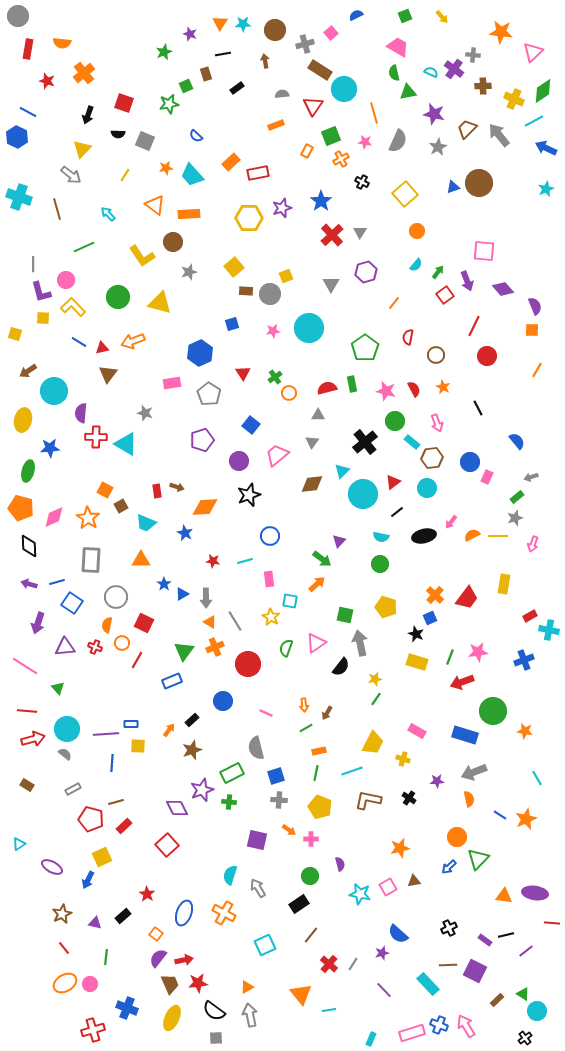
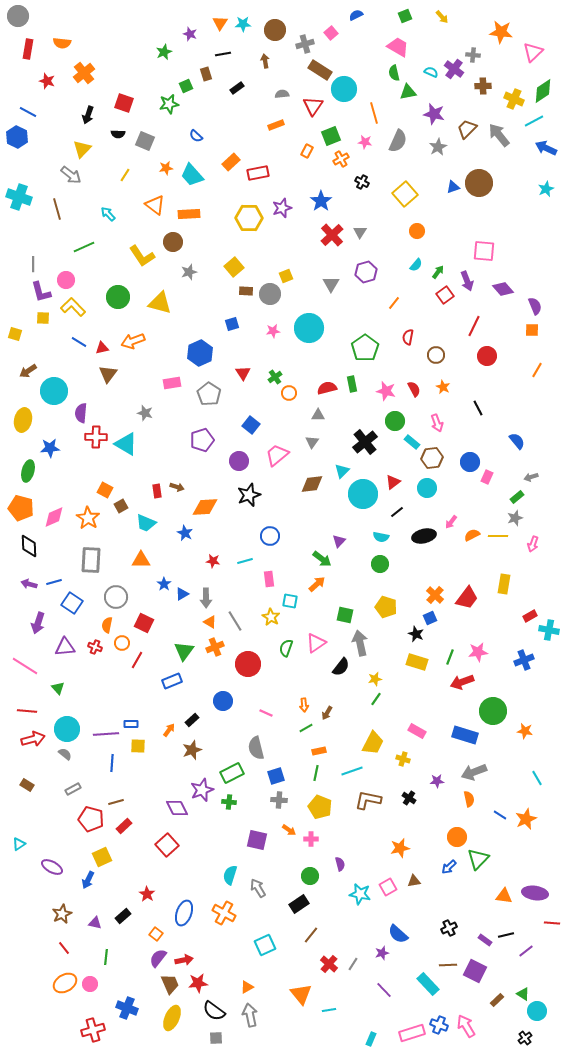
blue line at (57, 582): moved 3 px left
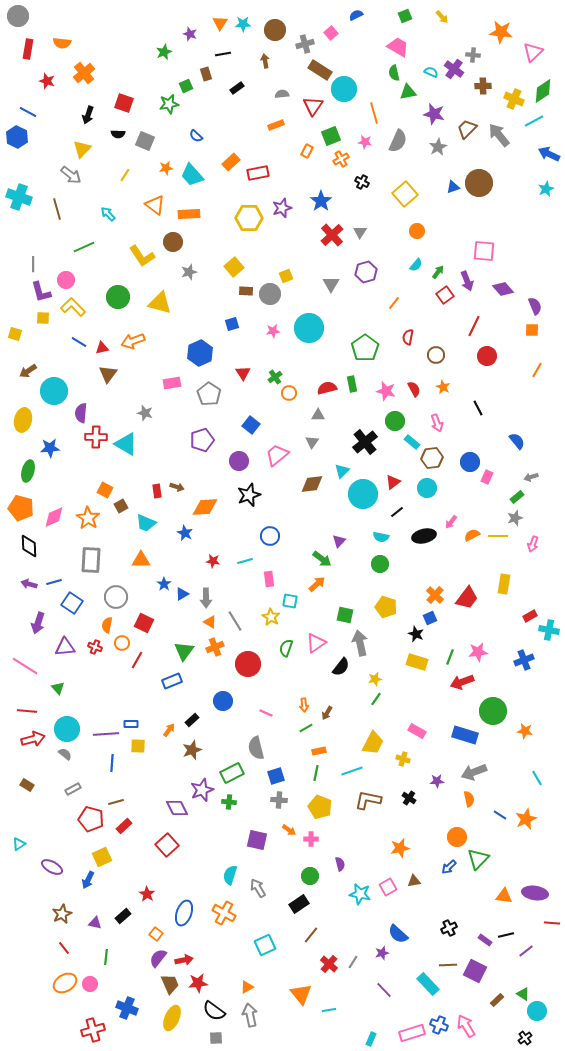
blue arrow at (546, 148): moved 3 px right, 6 px down
gray line at (353, 964): moved 2 px up
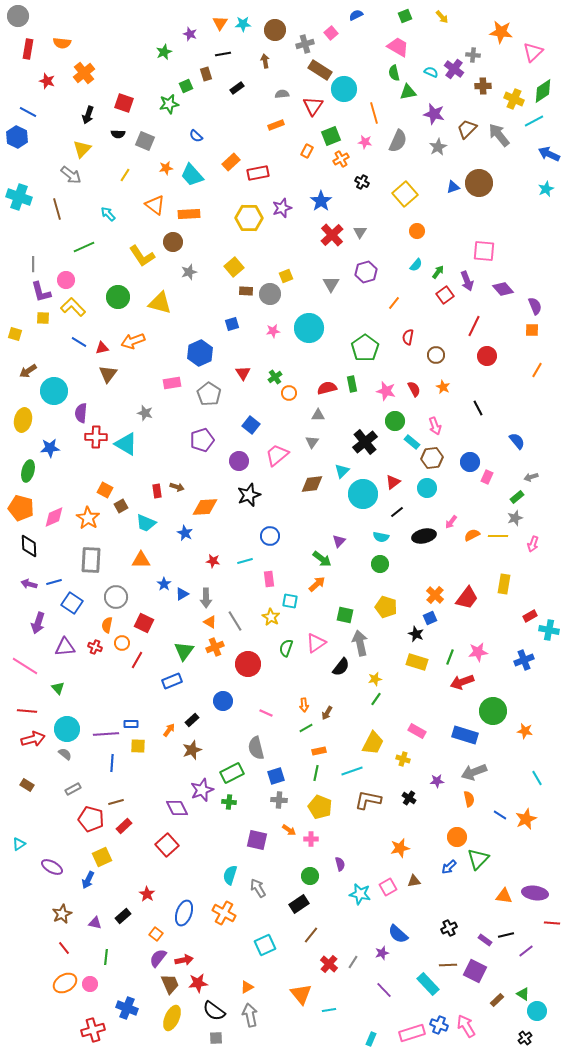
pink arrow at (437, 423): moved 2 px left, 3 px down
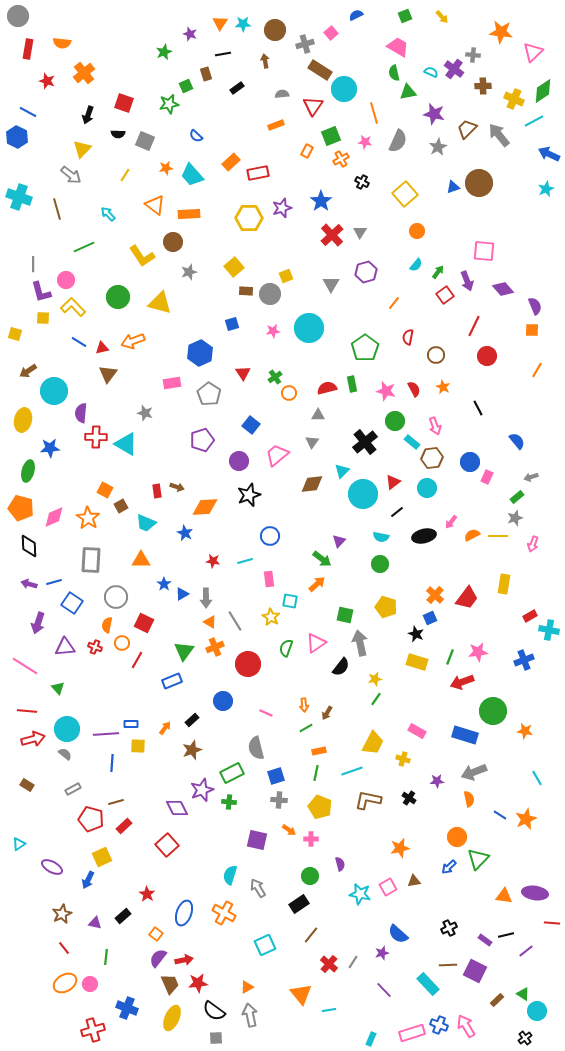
orange arrow at (169, 730): moved 4 px left, 2 px up
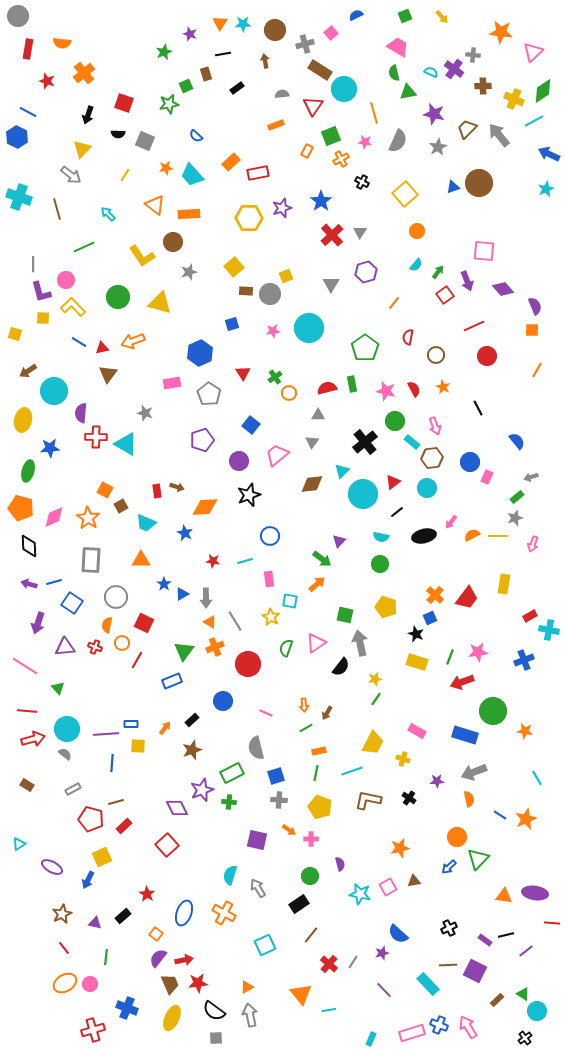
red line at (474, 326): rotated 40 degrees clockwise
pink arrow at (466, 1026): moved 2 px right, 1 px down
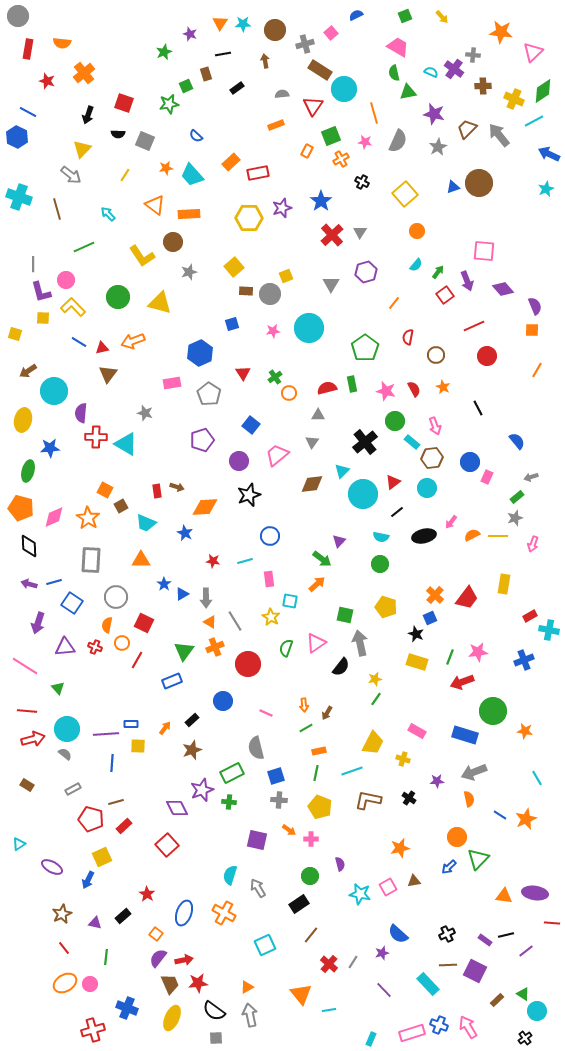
black cross at (449, 928): moved 2 px left, 6 px down
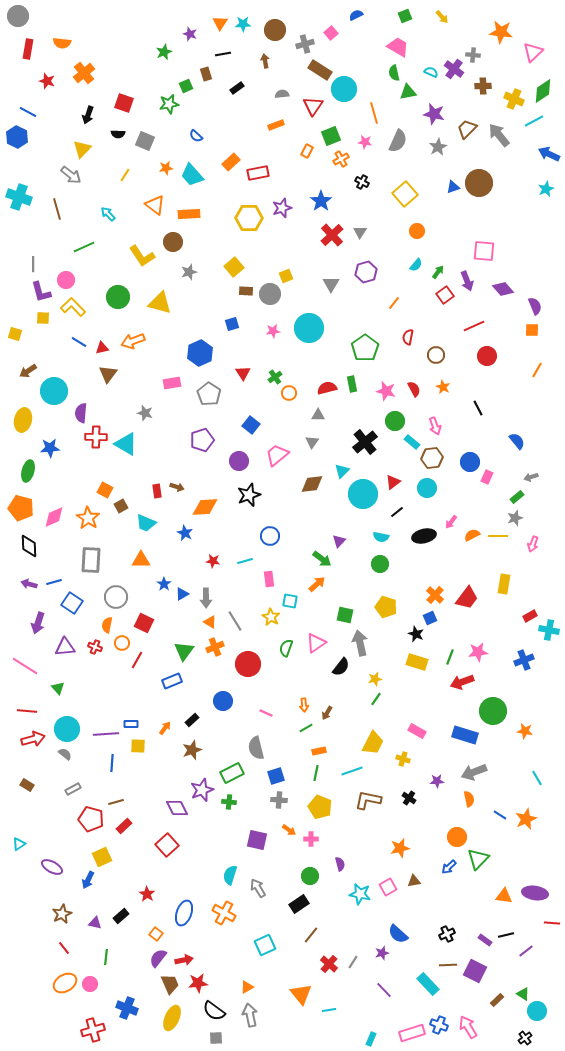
black rectangle at (123, 916): moved 2 px left
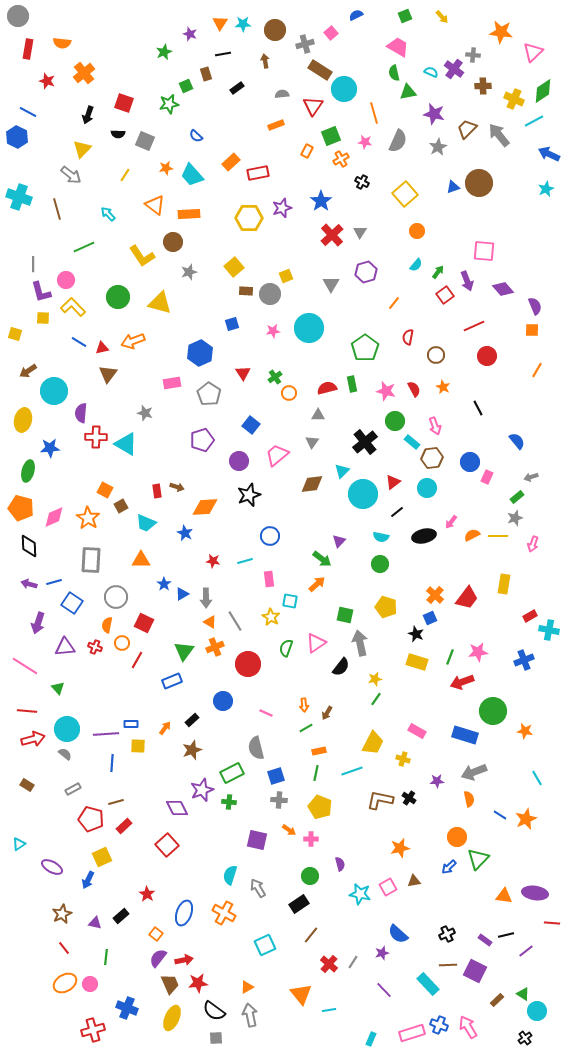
brown L-shape at (368, 800): moved 12 px right
